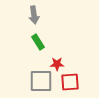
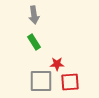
green rectangle: moved 4 px left
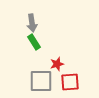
gray arrow: moved 2 px left, 8 px down
red star: rotated 16 degrees counterclockwise
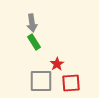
red star: rotated 16 degrees counterclockwise
red square: moved 1 px right, 1 px down
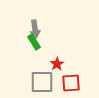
gray arrow: moved 3 px right, 6 px down
gray square: moved 1 px right, 1 px down
